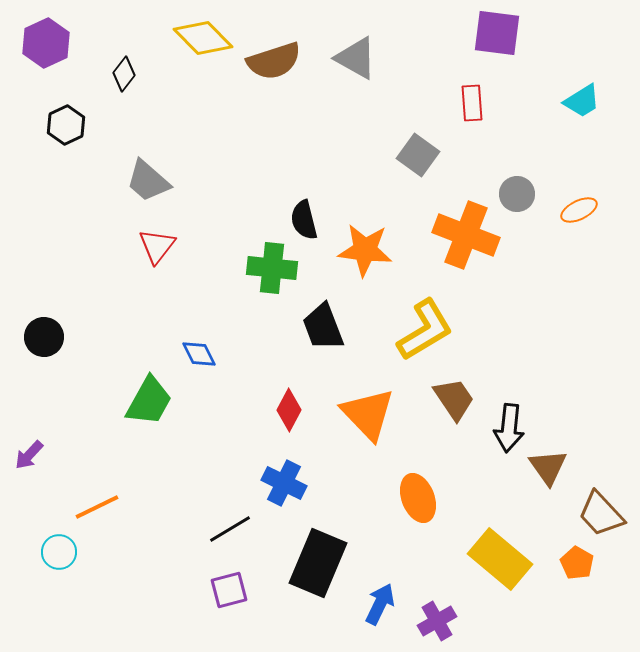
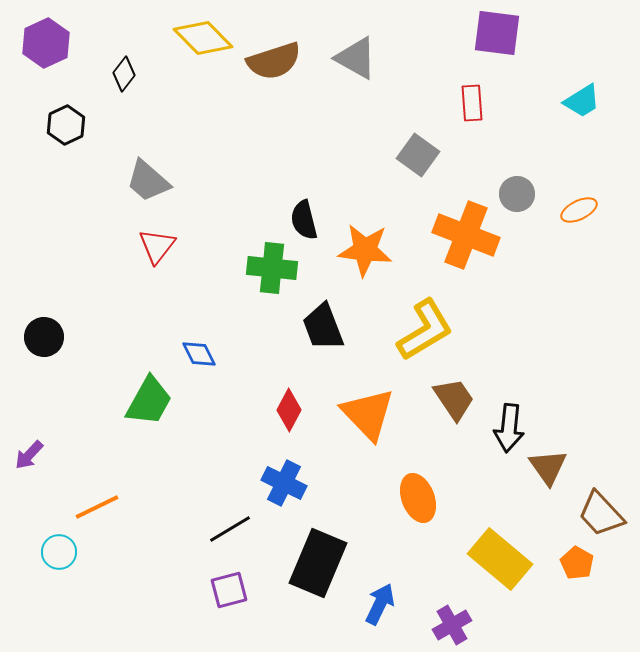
purple cross at (437, 621): moved 15 px right, 4 px down
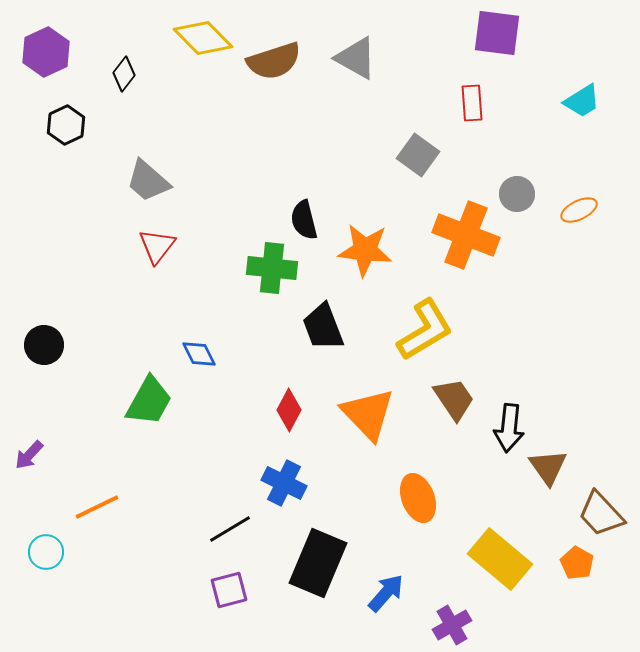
purple hexagon at (46, 43): moved 9 px down
black circle at (44, 337): moved 8 px down
cyan circle at (59, 552): moved 13 px left
blue arrow at (380, 604): moved 6 px right, 11 px up; rotated 15 degrees clockwise
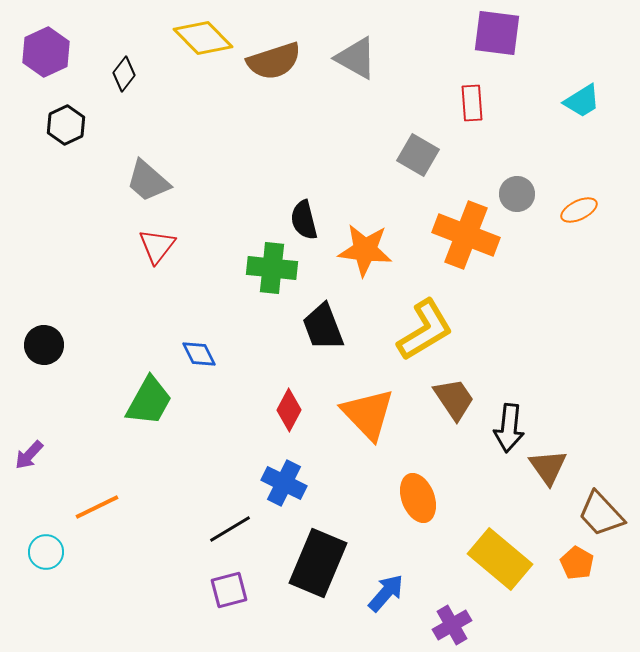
gray square at (418, 155): rotated 6 degrees counterclockwise
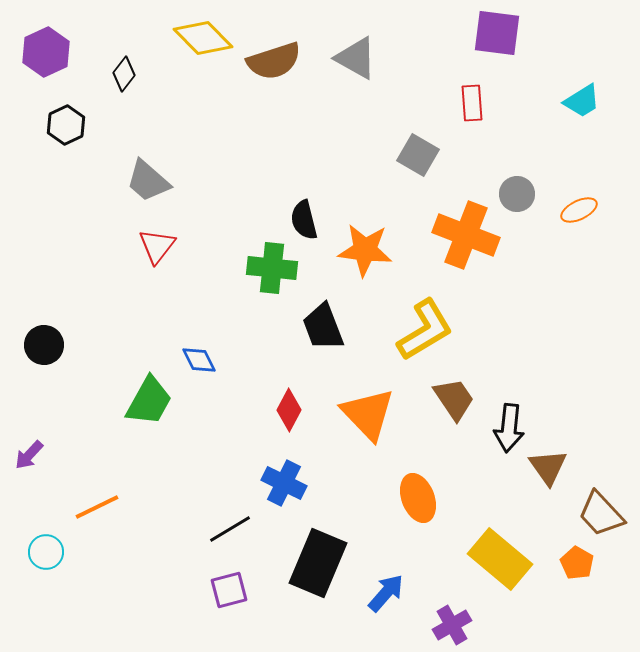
blue diamond at (199, 354): moved 6 px down
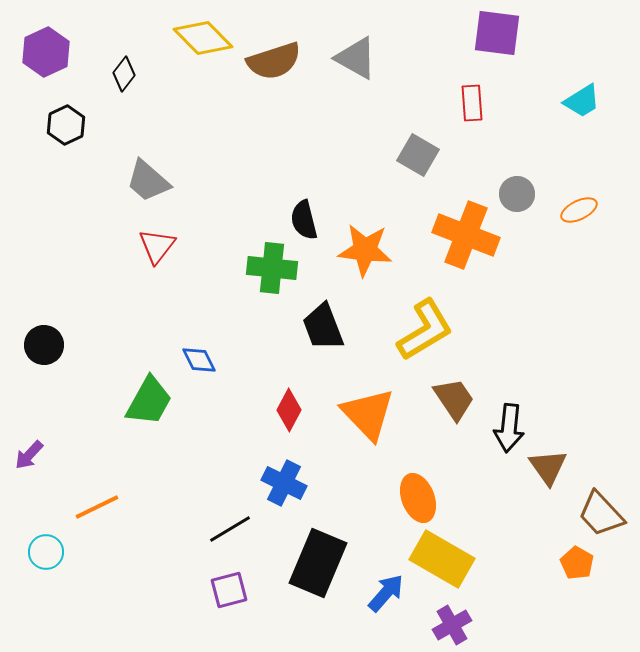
yellow rectangle at (500, 559): moved 58 px left; rotated 10 degrees counterclockwise
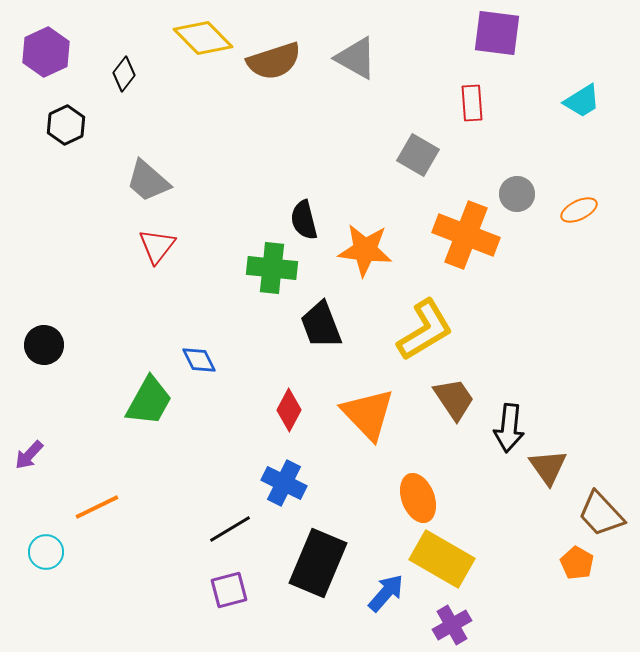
black trapezoid at (323, 327): moved 2 px left, 2 px up
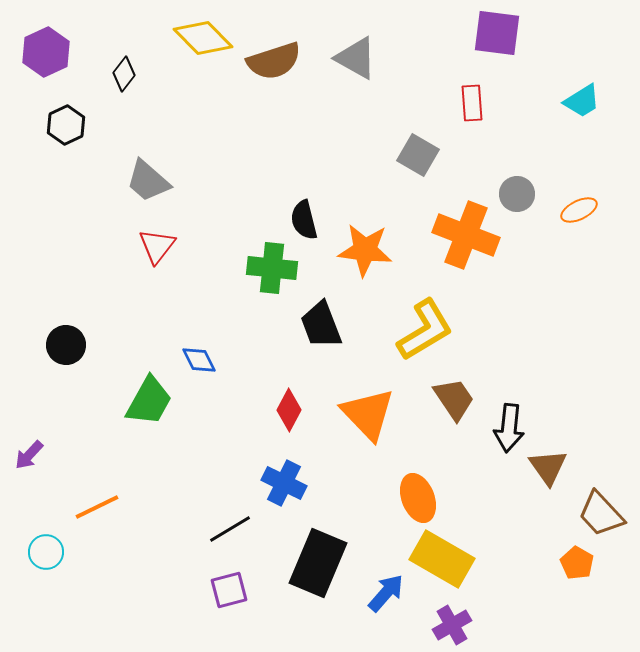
black circle at (44, 345): moved 22 px right
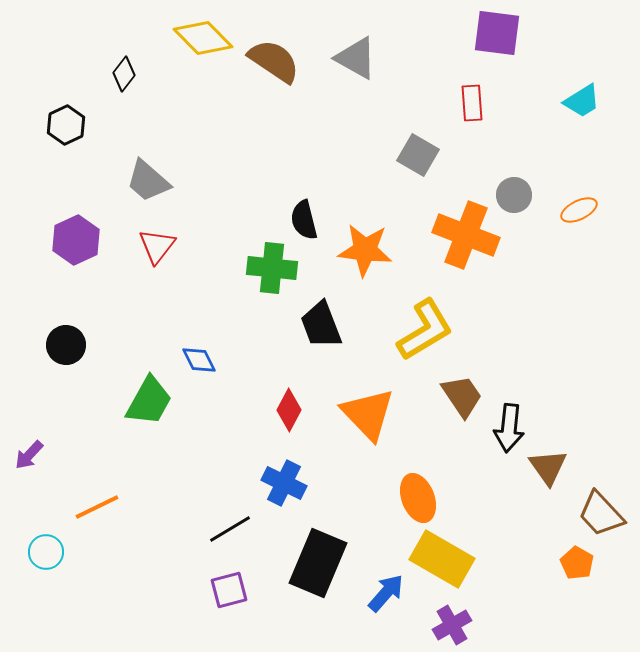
purple hexagon at (46, 52): moved 30 px right, 188 px down
brown semicircle at (274, 61): rotated 128 degrees counterclockwise
gray circle at (517, 194): moved 3 px left, 1 px down
brown trapezoid at (454, 399): moved 8 px right, 3 px up
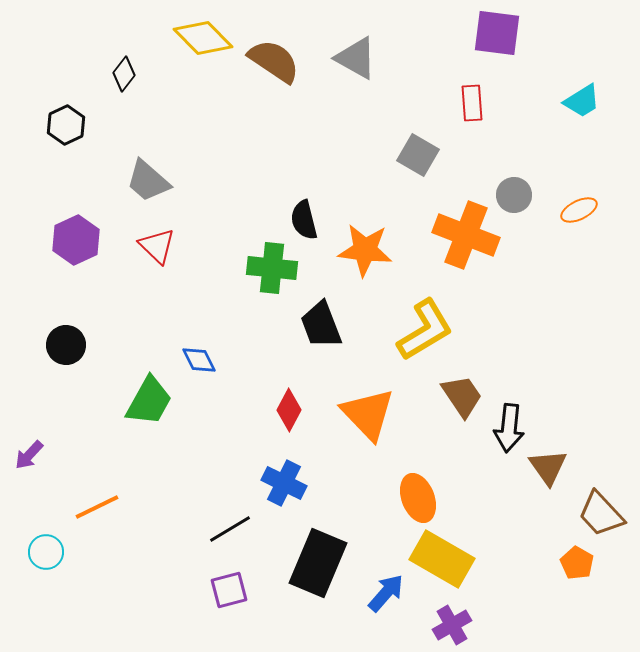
red triangle at (157, 246): rotated 24 degrees counterclockwise
